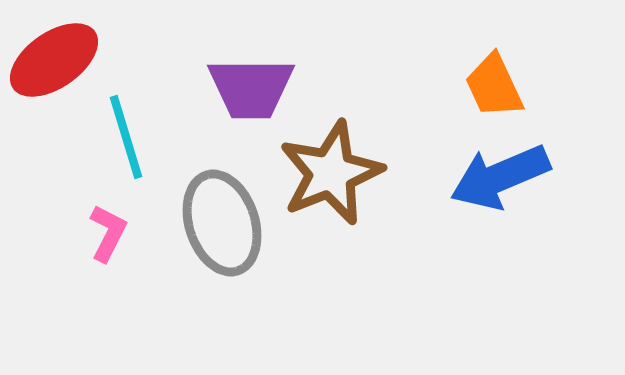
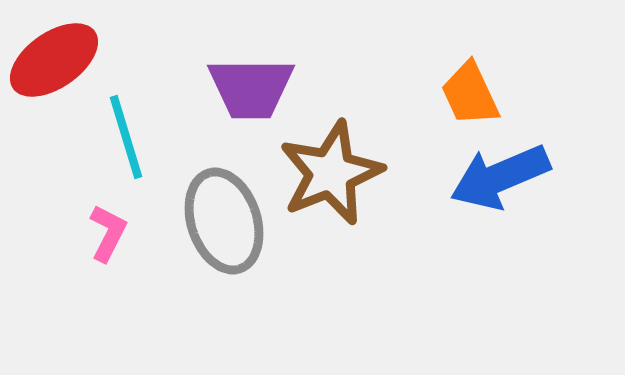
orange trapezoid: moved 24 px left, 8 px down
gray ellipse: moved 2 px right, 2 px up
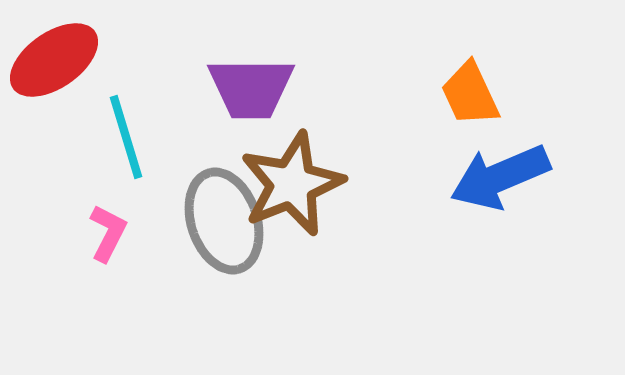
brown star: moved 39 px left, 11 px down
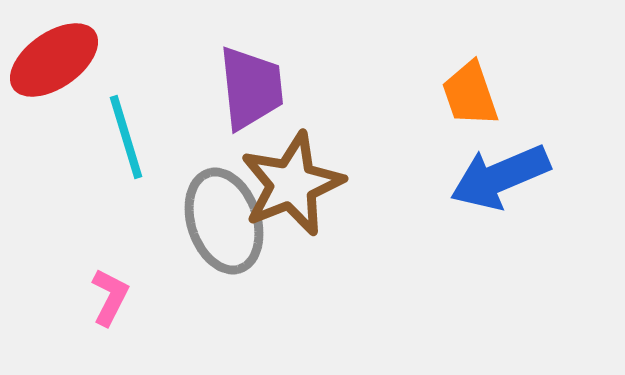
purple trapezoid: rotated 96 degrees counterclockwise
orange trapezoid: rotated 6 degrees clockwise
pink L-shape: moved 2 px right, 64 px down
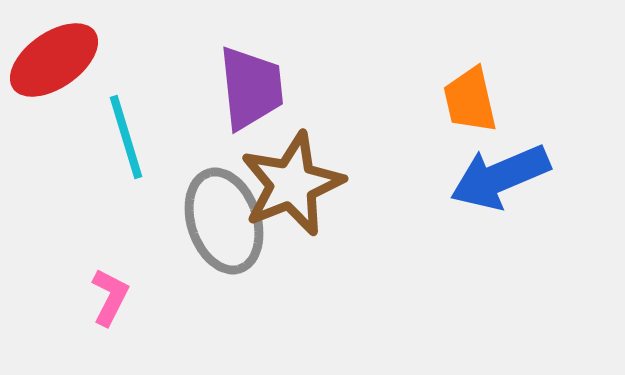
orange trapezoid: moved 6 px down; rotated 6 degrees clockwise
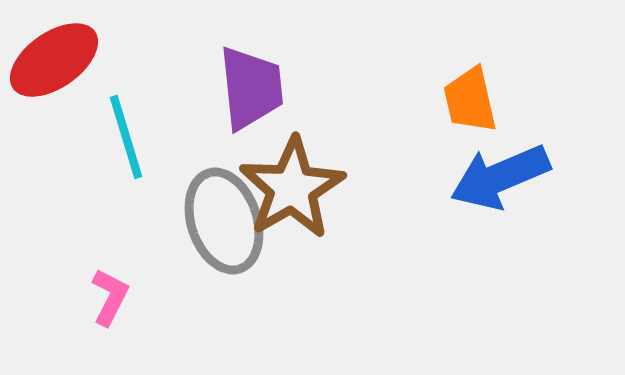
brown star: moved 4 px down; rotated 8 degrees counterclockwise
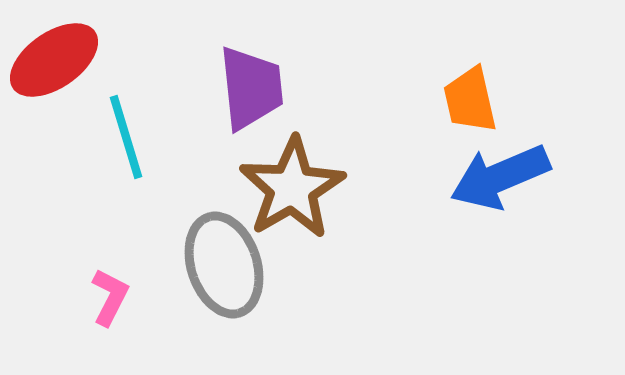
gray ellipse: moved 44 px down
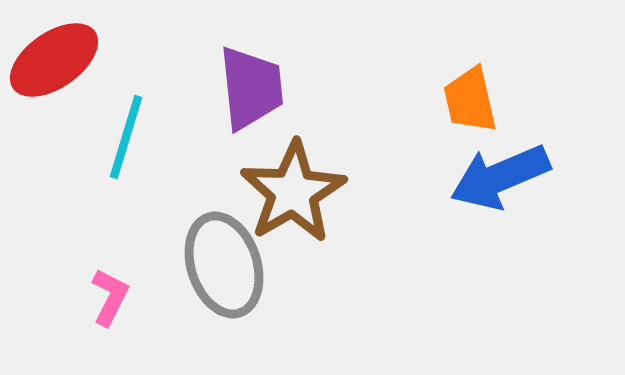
cyan line: rotated 34 degrees clockwise
brown star: moved 1 px right, 4 px down
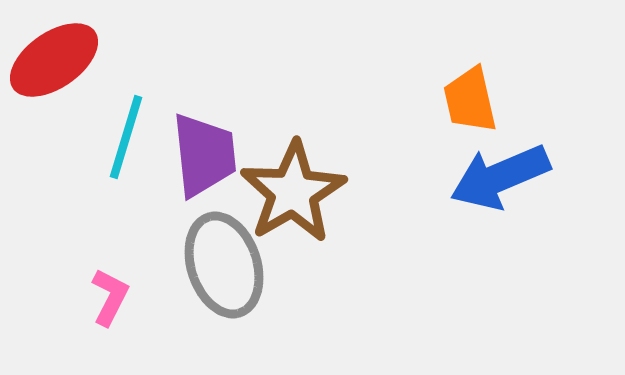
purple trapezoid: moved 47 px left, 67 px down
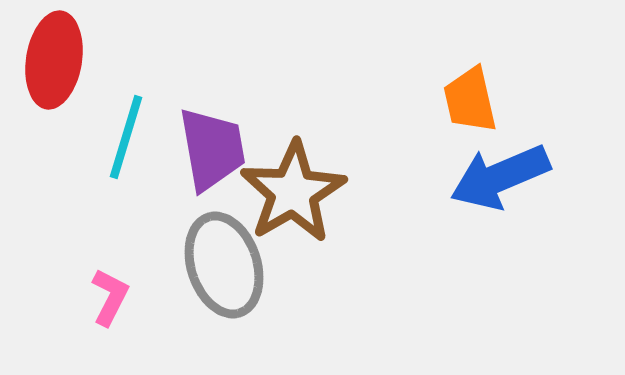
red ellipse: rotated 46 degrees counterclockwise
purple trapezoid: moved 8 px right, 6 px up; rotated 4 degrees counterclockwise
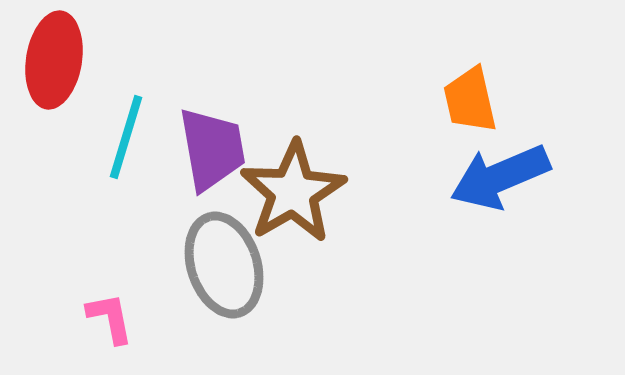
pink L-shape: moved 21 px down; rotated 38 degrees counterclockwise
